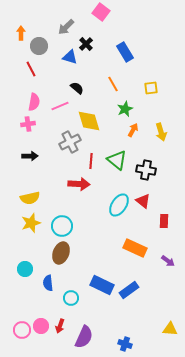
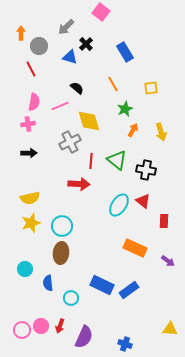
black arrow at (30, 156): moved 1 px left, 3 px up
brown ellipse at (61, 253): rotated 15 degrees counterclockwise
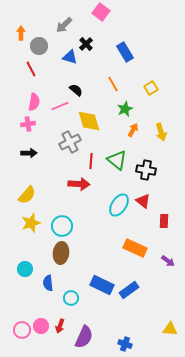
gray arrow at (66, 27): moved 2 px left, 2 px up
black semicircle at (77, 88): moved 1 px left, 2 px down
yellow square at (151, 88): rotated 24 degrees counterclockwise
yellow semicircle at (30, 198): moved 3 px left, 3 px up; rotated 36 degrees counterclockwise
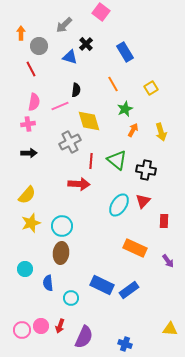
black semicircle at (76, 90): rotated 56 degrees clockwise
red triangle at (143, 201): rotated 35 degrees clockwise
purple arrow at (168, 261): rotated 16 degrees clockwise
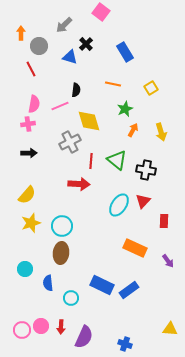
orange line at (113, 84): rotated 49 degrees counterclockwise
pink semicircle at (34, 102): moved 2 px down
red arrow at (60, 326): moved 1 px right, 1 px down; rotated 16 degrees counterclockwise
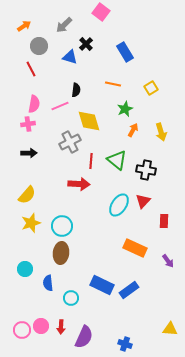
orange arrow at (21, 33): moved 3 px right, 7 px up; rotated 56 degrees clockwise
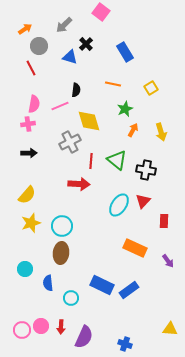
orange arrow at (24, 26): moved 1 px right, 3 px down
red line at (31, 69): moved 1 px up
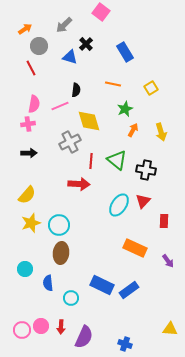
cyan circle at (62, 226): moved 3 px left, 1 px up
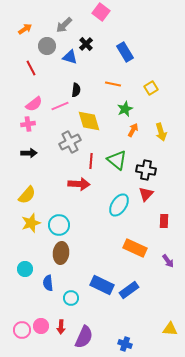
gray circle at (39, 46): moved 8 px right
pink semicircle at (34, 104): rotated 42 degrees clockwise
red triangle at (143, 201): moved 3 px right, 7 px up
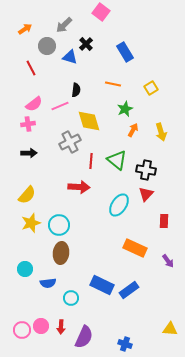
red arrow at (79, 184): moved 3 px down
blue semicircle at (48, 283): rotated 91 degrees counterclockwise
